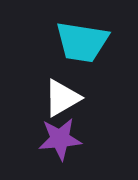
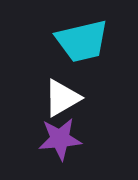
cyan trapezoid: moved 1 px up; rotated 22 degrees counterclockwise
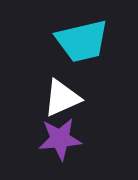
white triangle: rotated 6 degrees clockwise
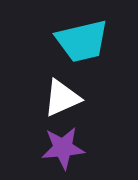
purple star: moved 3 px right, 9 px down
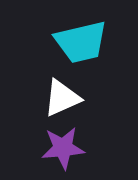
cyan trapezoid: moved 1 px left, 1 px down
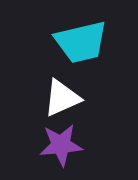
purple star: moved 2 px left, 3 px up
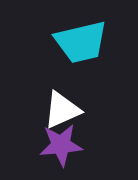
white triangle: moved 12 px down
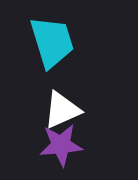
cyan trapezoid: moved 29 px left; rotated 94 degrees counterclockwise
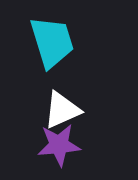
purple star: moved 2 px left
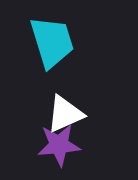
white triangle: moved 3 px right, 4 px down
